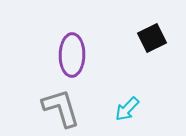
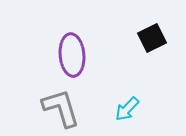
purple ellipse: rotated 6 degrees counterclockwise
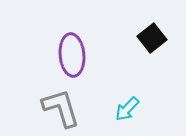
black square: rotated 12 degrees counterclockwise
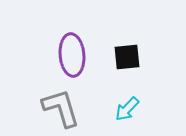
black square: moved 25 px left, 19 px down; rotated 32 degrees clockwise
